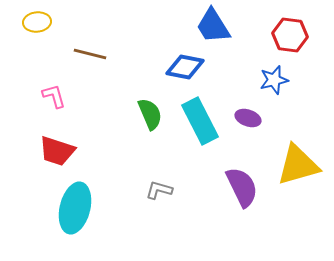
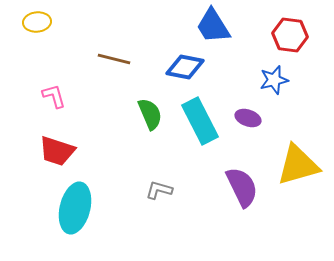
brown line: moved 24 px right, 5 px down
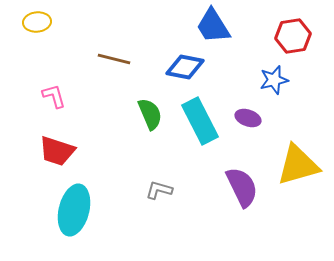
red hexagon: moved 3 px right, 1 px down; rotated 16 degrees counterclockwise
cyan ellipse: moved 1 px left, 2 px down
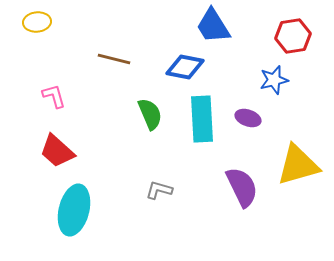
cyan rectangle: moved 2 px right, 2 px up; rotated 24 degrees clockwise
red trapezoid: rotated 24 degrees clockwise
